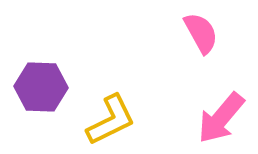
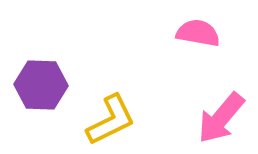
pink semicircle: moved 3 px left; rotated 51 degrees counterclockwise
purple hexagon: moved 2 px up
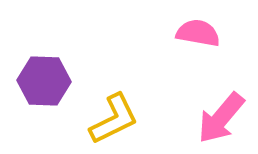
purple hexagon: moved 3 px right, 4 px up
yellow L-shape: moved 3 px right, 1 px up
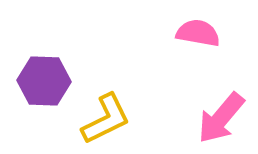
yellow L-shape: moved 8 px left
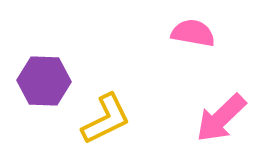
pink semicircle: moved 5 px left
pink arrow: rotated 6 degrees clockwise
